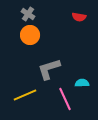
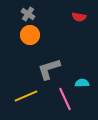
yellow line: moved 1 px right, 1 px down
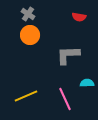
gray L-shape: moved 19 px right, 14 px up; rotated 15 degrees clockwise
cyan semicircle: moved 5 px right
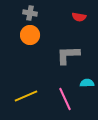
gray cross: moved 2 px right, 1 px up; rotated 24 degrees counterclockwise
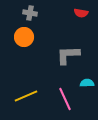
red semicircle: moved 2 px right, 4 px up
orange circle: moved 6 px left, 2 px down
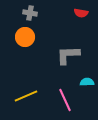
orange circle: moved 1 px right
cyan semicircle: moved 1 px up
pink line: moved 1 px down
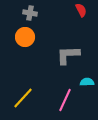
red semicircle: moved 3 px up; rotated 128 degrees counterclockwise
yellow line: moved 3 px left, 2 px down; rotated 25 degrees counterclockwise
pink line: rotated 50 degrees clockwise
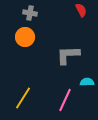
yellow line: rotated 10 degrees counterclockwise
